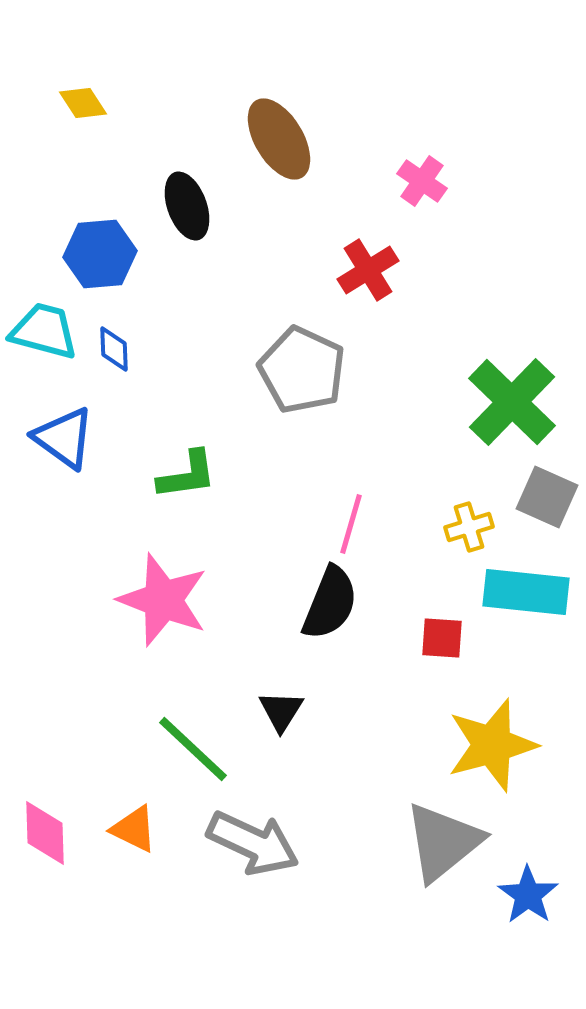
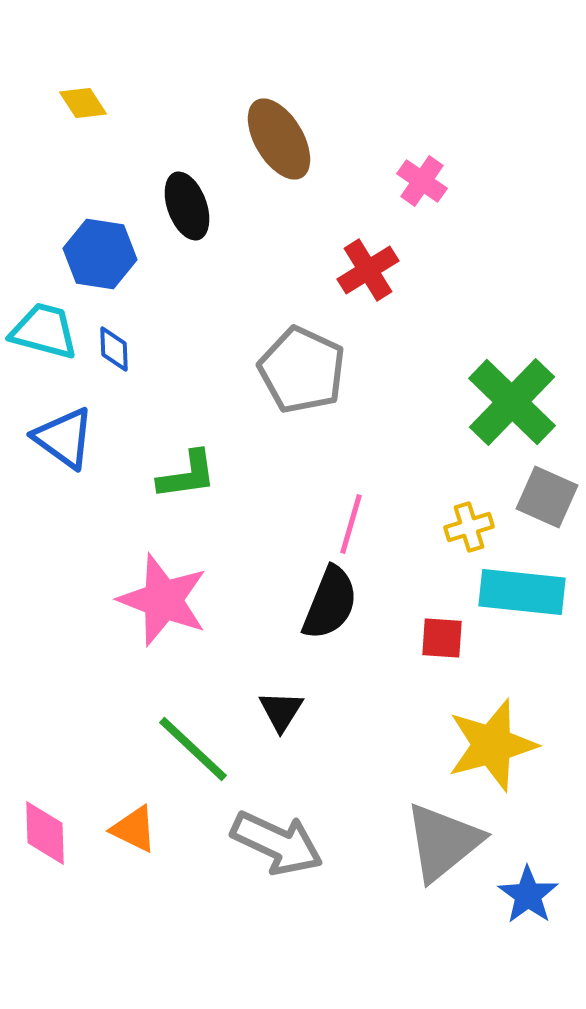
blue hexagon: rotated 14 degrees clockwise
cyan rectangle: moved 4 px left
gray arrow: moved 24 px right
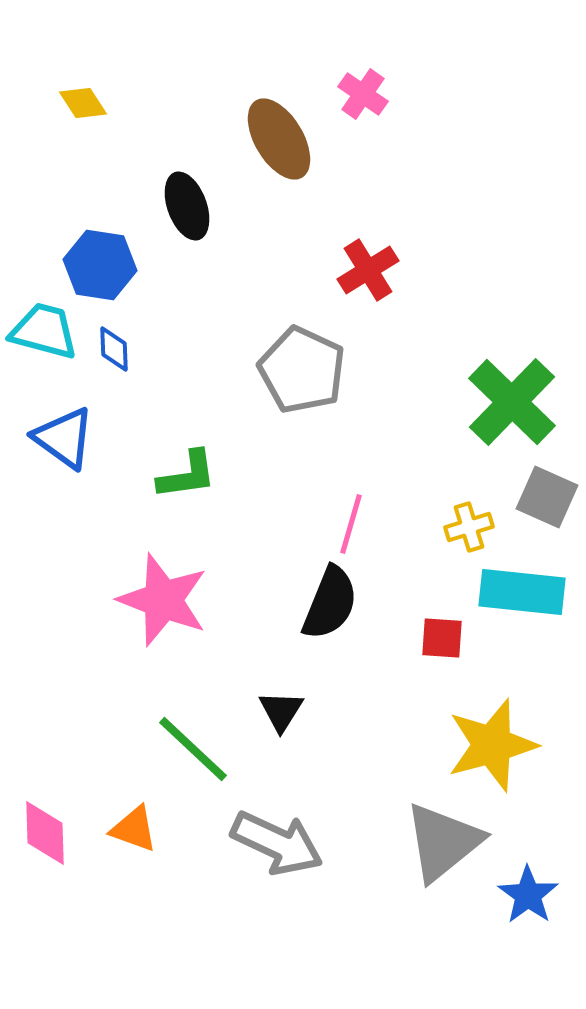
pink cross: moved 59 px left, 87 px up
blue hexagon: moved 11 px down
orange triangle: rotated 6 degrees counterclockwise
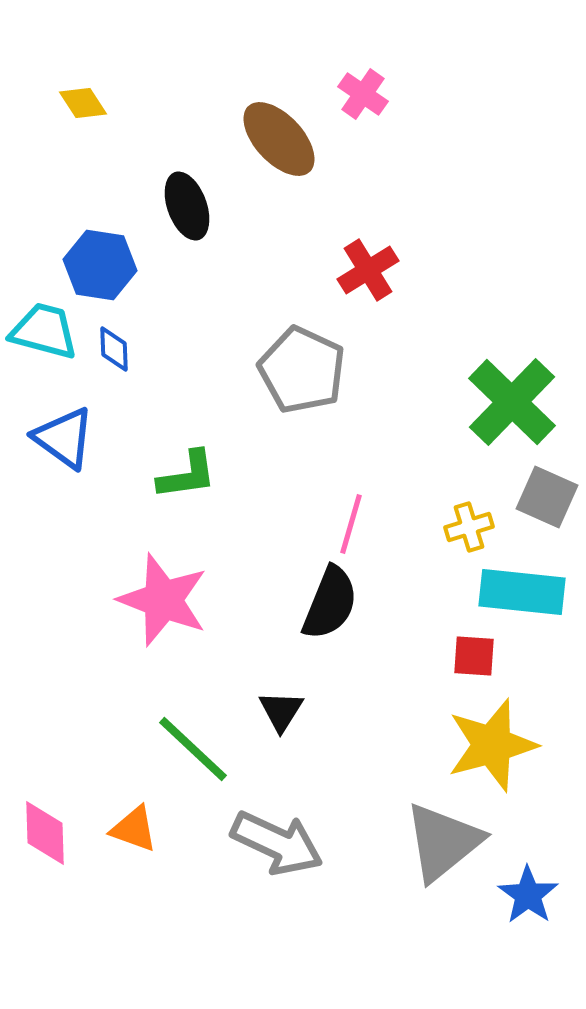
brown ellipse: rotated 12 degrees counterclockwise
red square: moved 32 px right, 18 px down
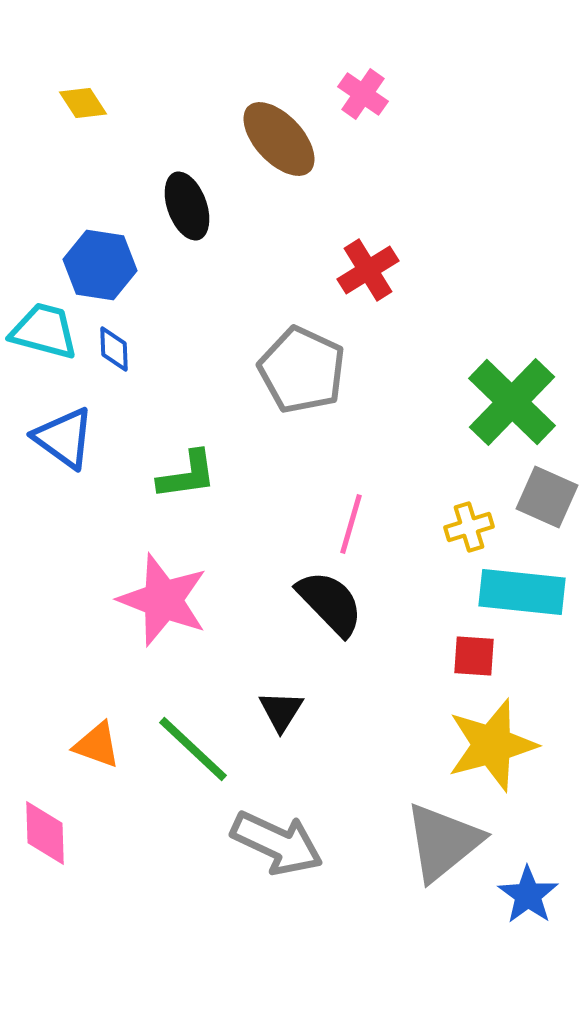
black semicircle: rotated 66 degrees counterclockwise
orange triangle: moved 37 px left, 84 px up
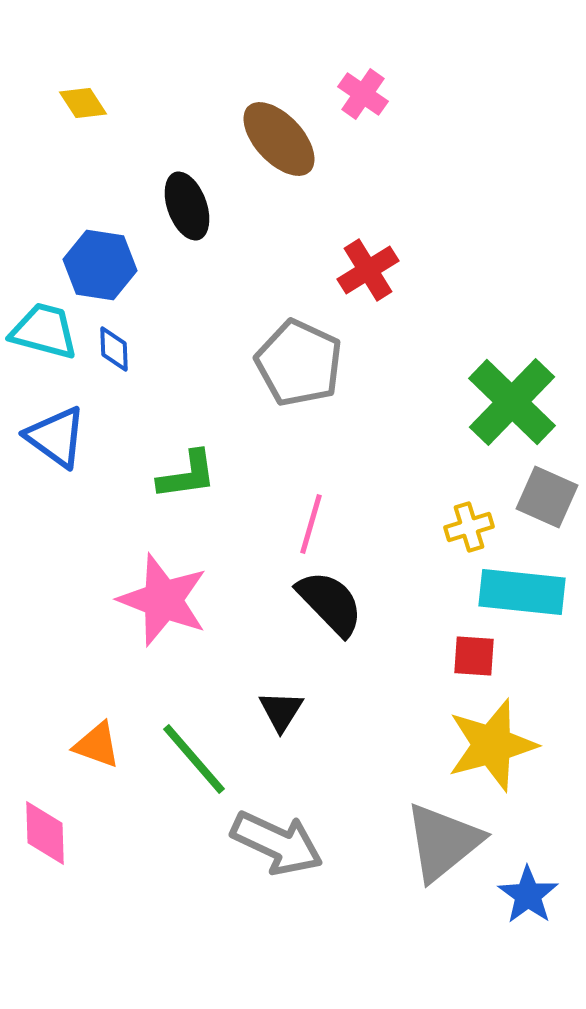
gray pentagon: moved 3 px left, 7 px up
blue triangle: moved 8 px left, 1 px up
pink line: moved 40 px left
green line: moved 1 px right, 10 px down; rotated 6 degrees clockwise
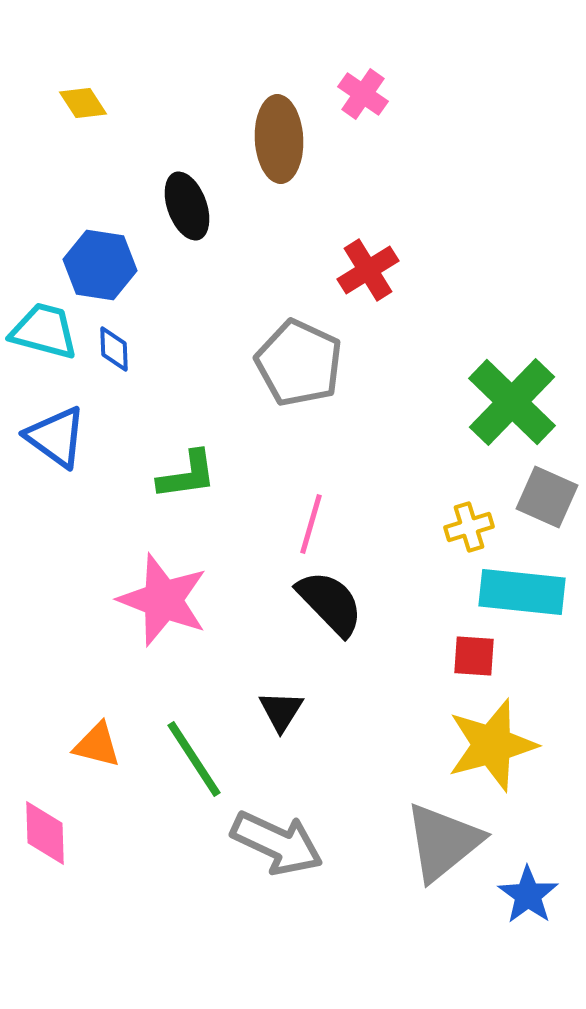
brown ellipse: rotated 40 degrees clockwise
orange triangle: rotated 6 degrees counterclockwise
green line: rotated 8 degrees clockwise
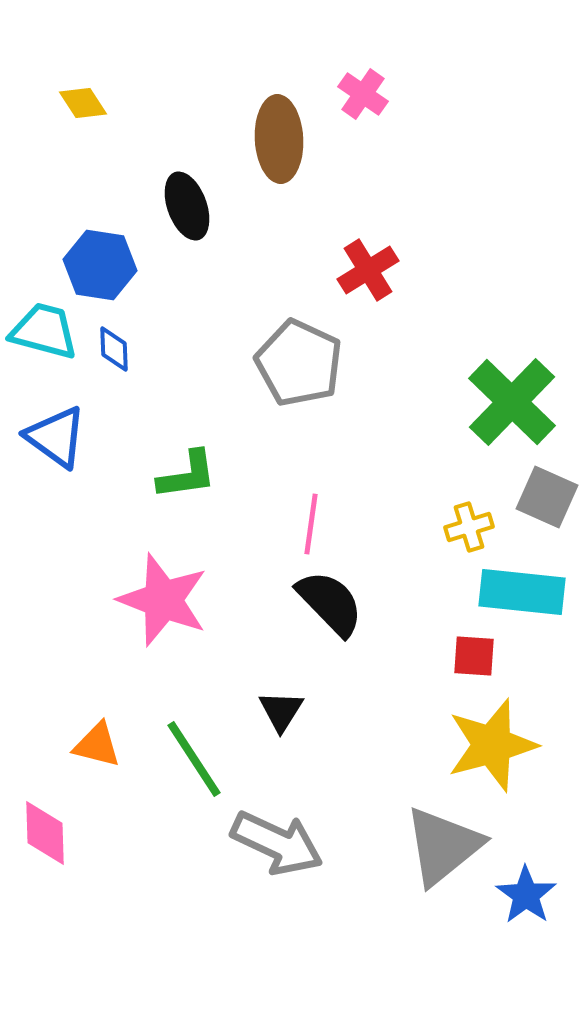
pink line: rotated 8 degrees counterclockwise
gray triangle: moved 4 px down
blue star: moved 2 px left
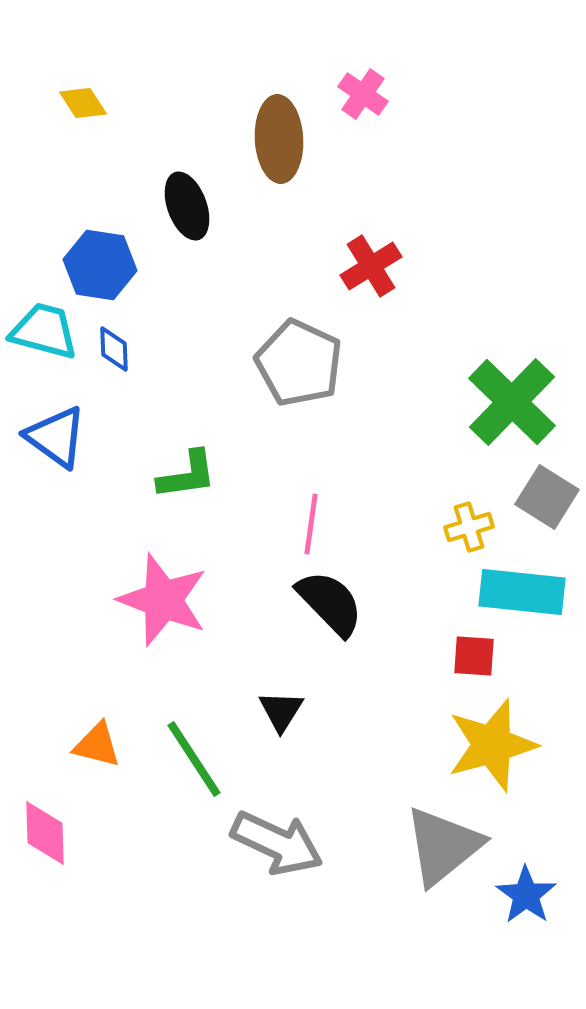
red cross: moved 3 px right, 4 px up
gray square: rotated 8 degrees clockwise
